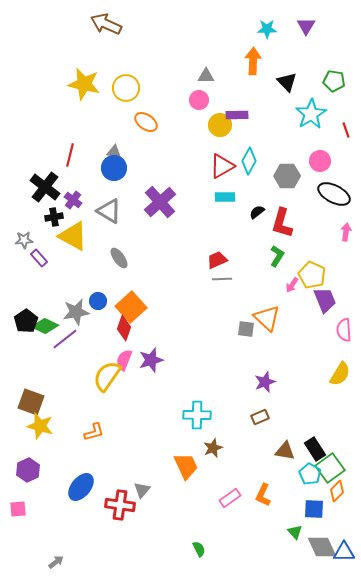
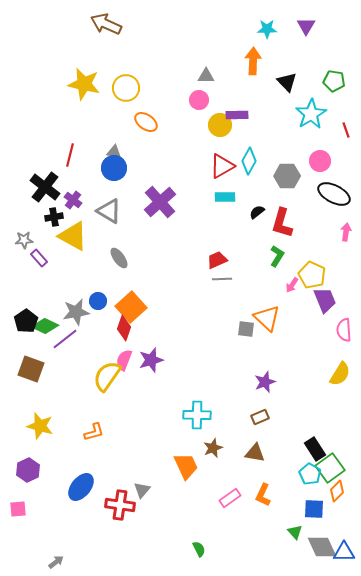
brown square at (31, 402): moved 33 px up
brown triangle at (285, 451): moved 30 px left, 2 px down
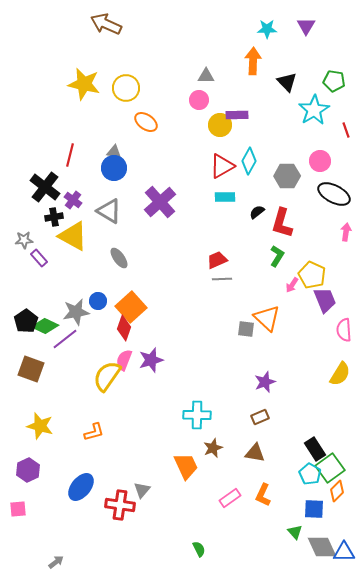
cyan star at (311, 114): moved 3 px right, 4 px up
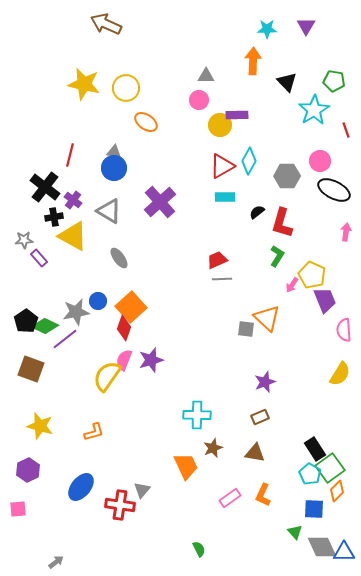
black ellipse at (334, 194): moved 4 px up
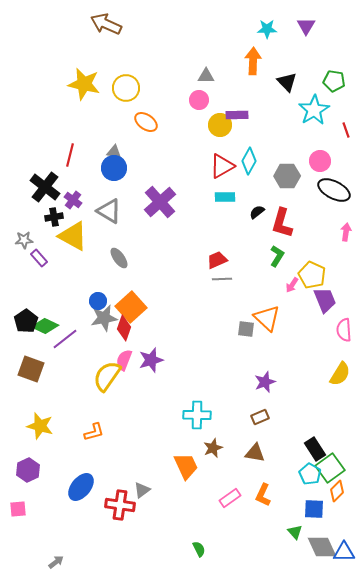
gray star at (76, 312): moved 28 px right, 6 px down
gray triangle at (142, 490): rotated 12 degrees clockwise
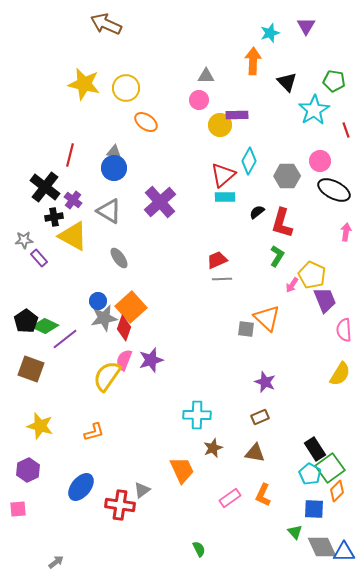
cyan star at (267, 29): moved 3 px right, 4 px down; rotated 18 degrees counterclockwise
red triangle at (222, 166): moved 1 px right, 9 px down; rotated 12 degrees counterclockwise
purple star at (265, 382): rotated 30 degrees counterclockwise
orange trapezoid at (186, 466): moved 4 px left, 4 px down
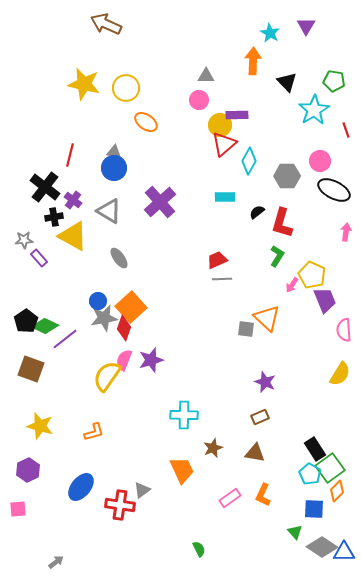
cyan star at (270, 33): rotated 24 degrees counterclockwise
red triangle at (223, 175): moved 1 px right, 31 px up
cyan cross at (197, 415): moved 13 px left
gray diamond at (322, 547): rotated 32 degrees counterclockwise
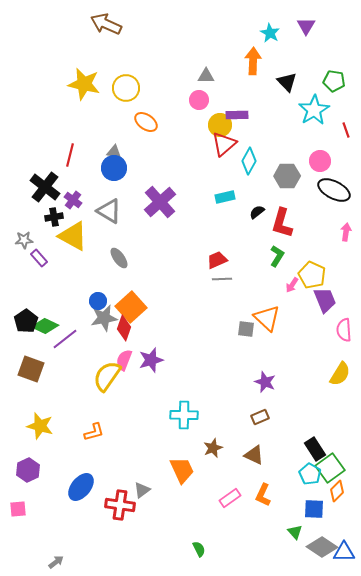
cyan rectangle at (225, 197): rotated 12 degrees counterclockwise
brown triangle at (255, 453): moved 1 px left, 2 px down; rotated 15 degrees clockwise
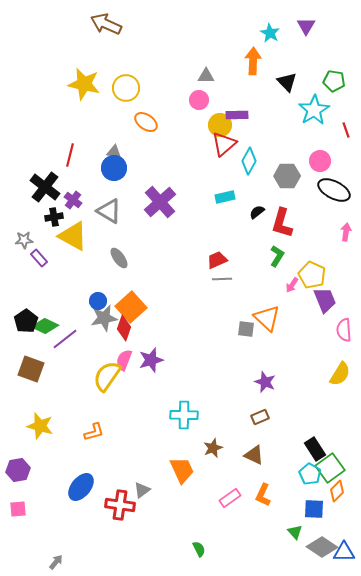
purple hexagon at (28, 470): moved 10 px left; rotated 15 degrees clockwise
gray arrow at (56, 562): rotated 14 degrees counterclockwise
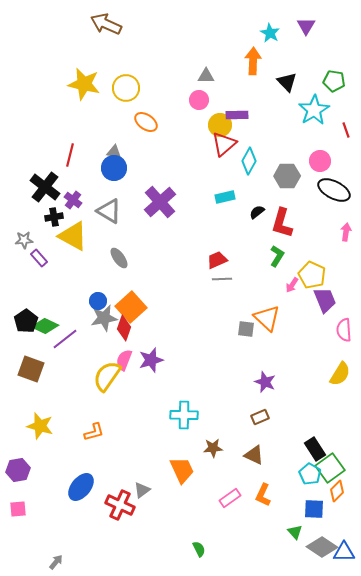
brown star at (213, 448): rotated 18 degrees clockwise
red cross at (120, 505): rotated 16 degrees clockwise
